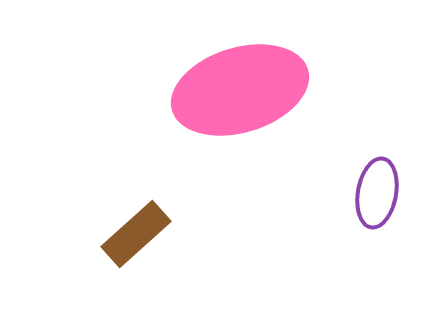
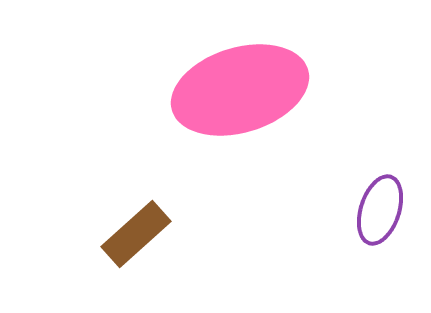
purple ellipse: moved 3 px right, 17 px down; rotated 8 degrees clockwise
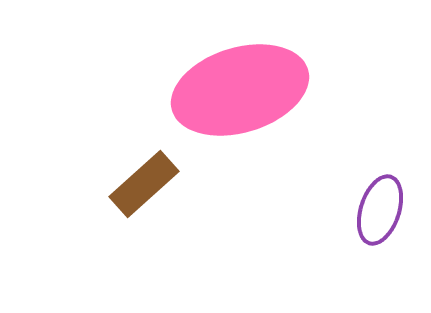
brown rectangle: moved 8 px right, 50 px up
